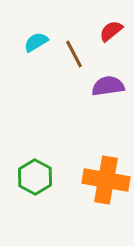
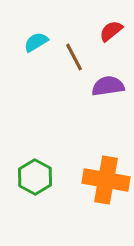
brown line: moved 3 px down
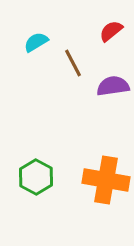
brown line: moved 1 px left, 6 px down
purple semicircle: moved 5 px right
green hexagon: moved 1 px right
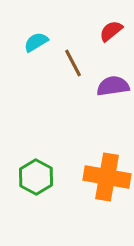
orange cross: moved 1 px right, 3 px up
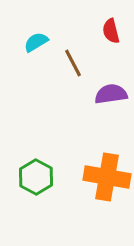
red semicircle: rotated 65 degrees counterclockwise
purple semicircle: moved 2 px left, 8 px down
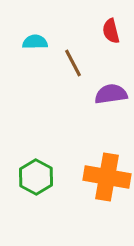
cyan semicircle: moved 1 px left; rotated 30 degrees clockwise
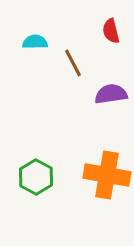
orange cross: moved 2 px up
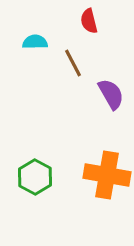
red semicircle: moved 22 px left, 10 px up
purple semicircle: rotated 68 degrees clockwise
green hexagon: moved 1 px left
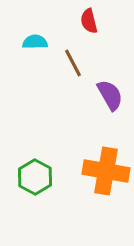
purple semicircle: moved 1 px left, 1 px down
orange cross: moved 1 px left, 4 px up
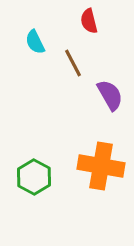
cyan semicircle: rotated 115 degrees counterclockwise
orange cross: moved 5 px left, 5 px up
green hexagon: moved 1 px left
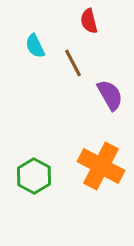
cyan semicircle: moved 4 px down
orange cross: rotated 18 degrees clockwise
green hexagon: moved 1 px up
